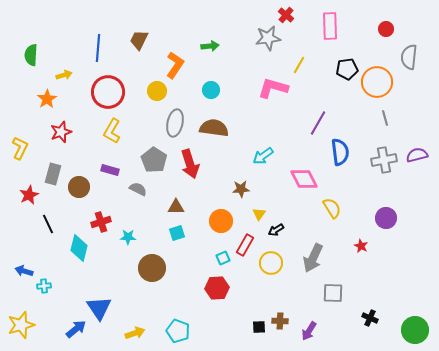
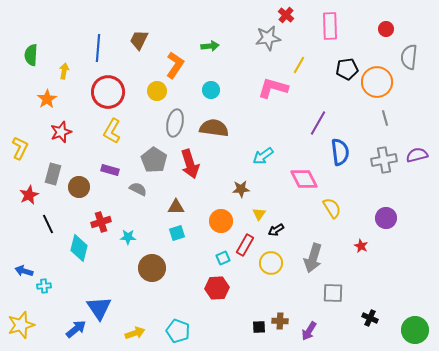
yellow arrow at (64, 75): moved 4 px up; rotated 63 degrees counterclockwise
gray arrow at (313, 258): rotated 8 degrees counterclockwise
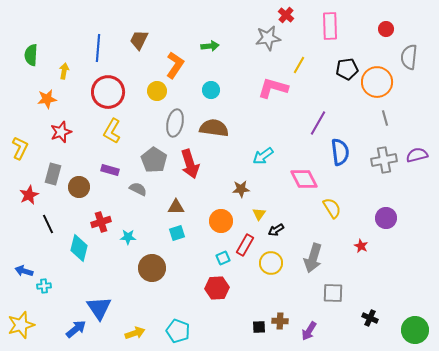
orange star at (47, 99): rotated 24 degrees clockwise
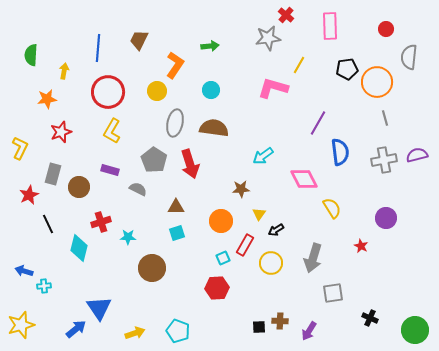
gray square at (333, 293): rotated 10 degrees counterclockwise
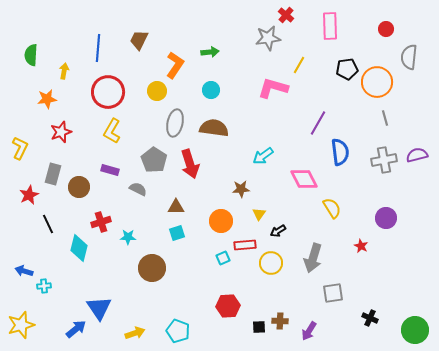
green arrow at (210, 46): moved 6 px down
black arrow at (276, 230): moved 2 px right, 1 px down
red rectangle at (245, 245): rotated 55 degrees clockwise
red hexagon at (217, 288): moved 11 px right, 18 px down
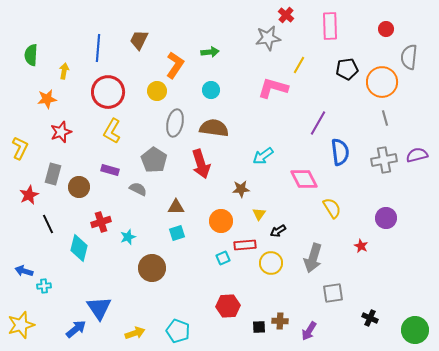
orange circle at (377, 82): moved 5 px right
red arrow at (190, 164): moved 11 px right
cyan star at (128, 237): rotated 21 degrees counterclockwise
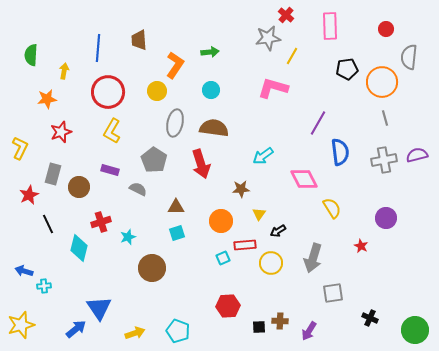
brown trapezoid at (139, 40): rotated 30 degrees counterclockwise
yellow line at (299, 65): moved 7 px left, 9 px up
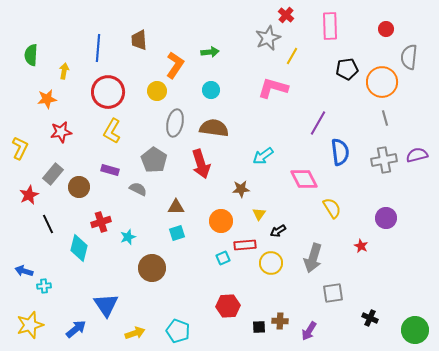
gray star at (268, 38): rotated 15 degrees counterclockwise
red star at (61, 132): rotated 10 degrees clockwise
gray rectangle at (53, 174): rotated 25 degrees clockwise
blue triangle at (99, 308): moved 7 px right, 3 px up
yellow star at (21, 325): moved 9 px right
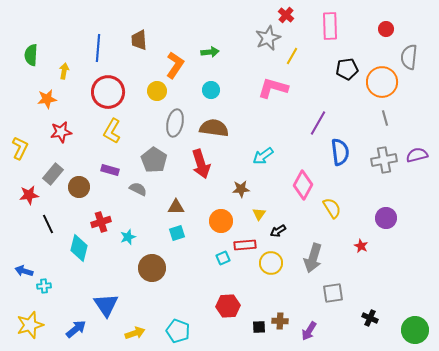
pink diamond at (304, 179): moved 1 px left, 6 px down; rotated 56 degrees clockwise
red star at (29, 195): rotated 18 degrees clockwise
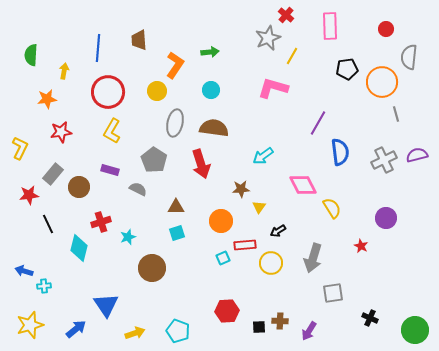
gray line at (385, 118): moved 11 px right, 4 px up
gray cross at (384, 160): rotated 15 degrees counterclockwise
pink diamond at (303, 185): rotated 56 degrees counterclockwise
yellow triangle at (259, 214): moved 7 px up
red hexagon at (228, 306): moved 1 px left, 5 px down
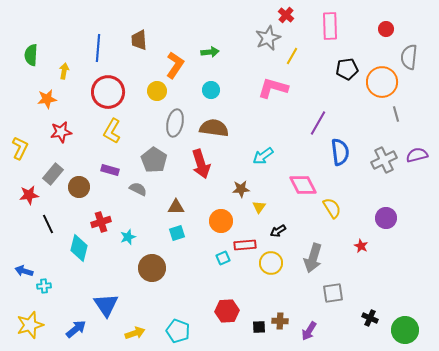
green circle at (415, 330): moved 10 px left
